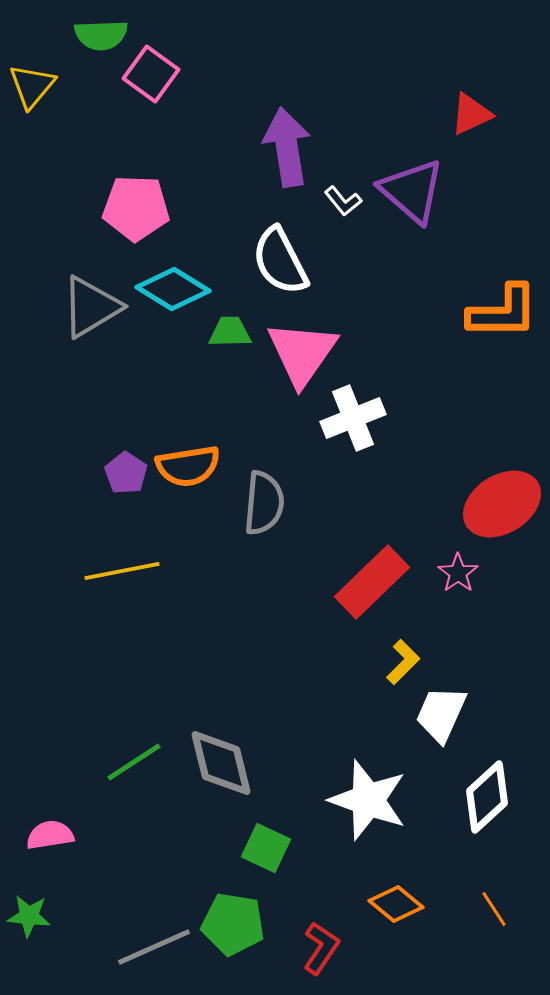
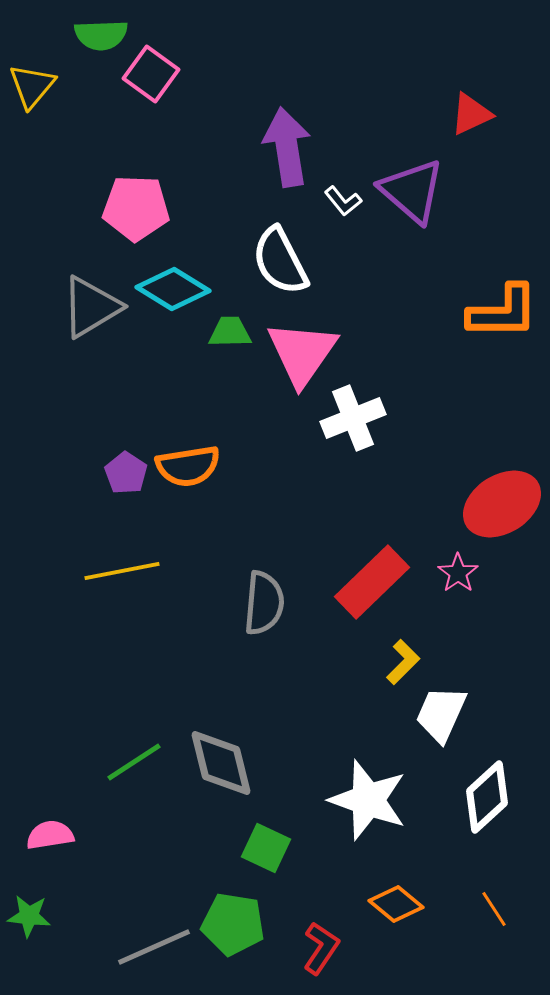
gray semicircle: moved 100 px down
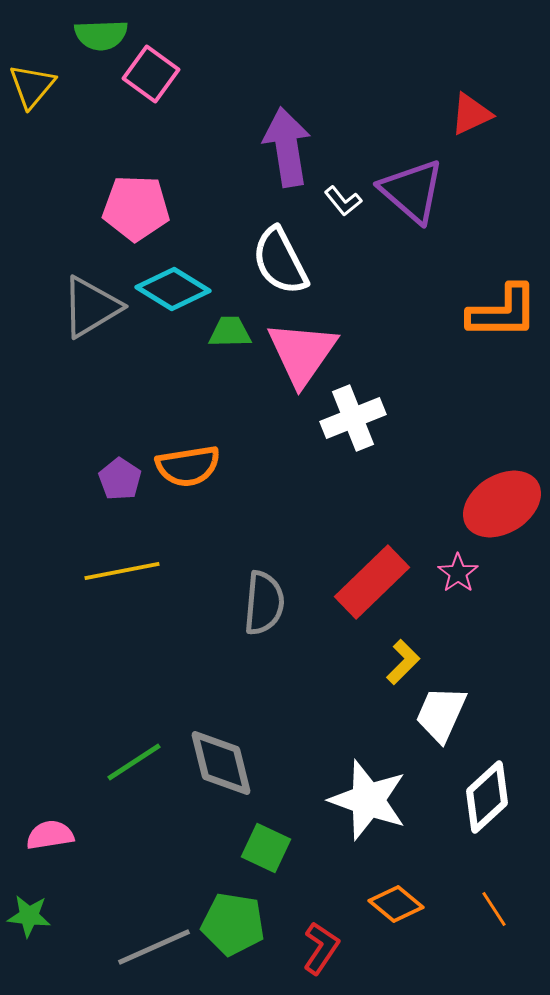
purple pentagon: moved 6 px left, 6 px down
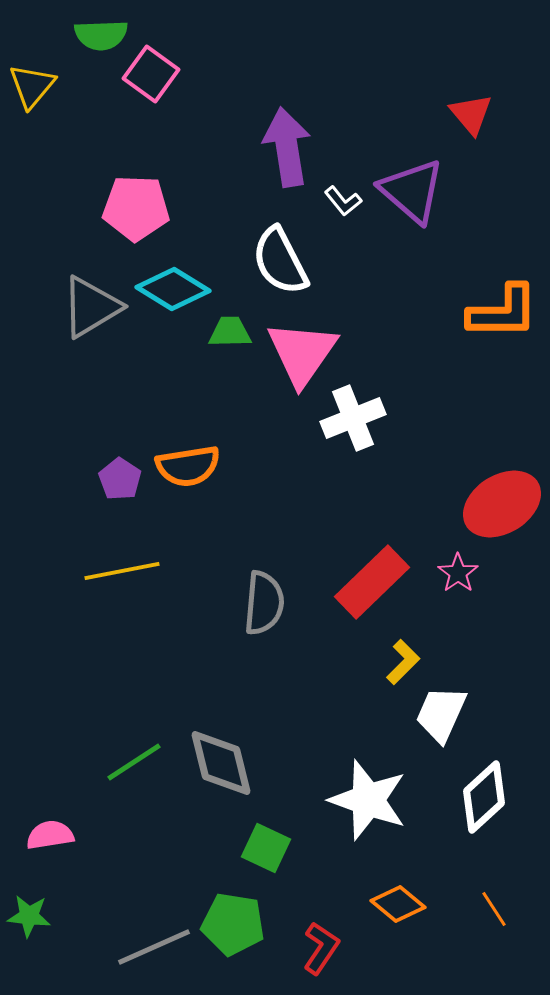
red triangle: rotated 45 degrees counterclockwise
white diamond: moved 3 px left
orange diamond: moved 2 px right
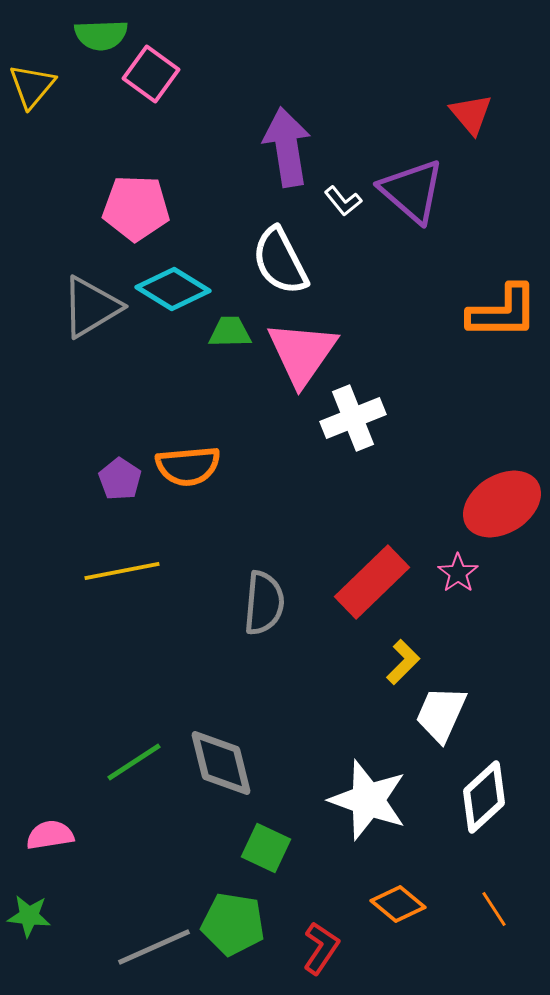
orange semicircle: rotated 4 degrees clockwise
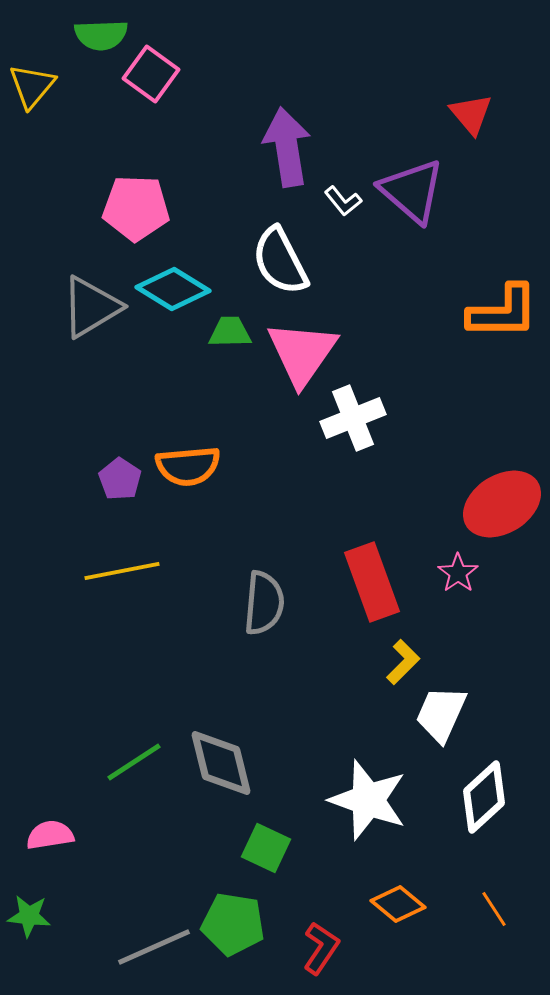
red rectangle: rotated 66 degrees counterclockwise
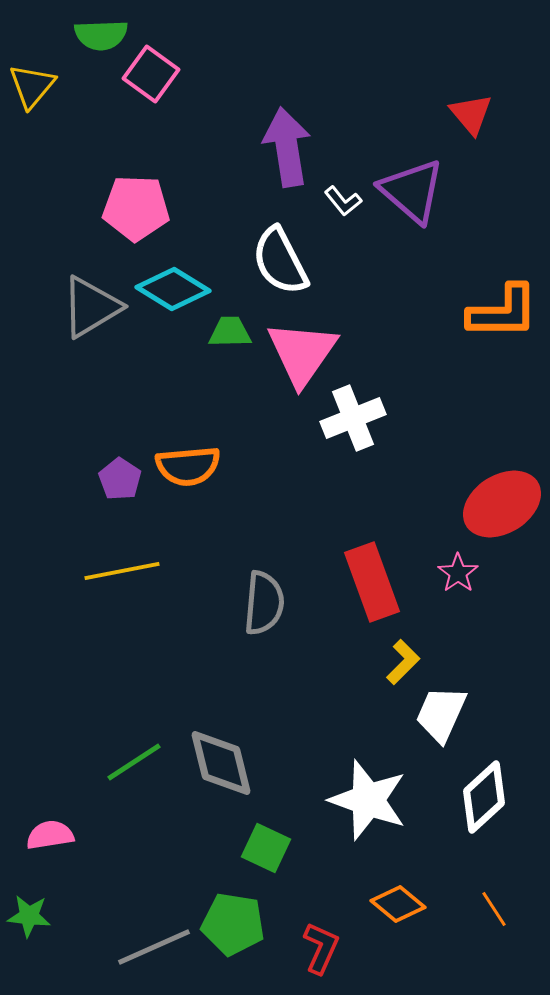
red L-shape: rotated 10 degrees counterclockwise
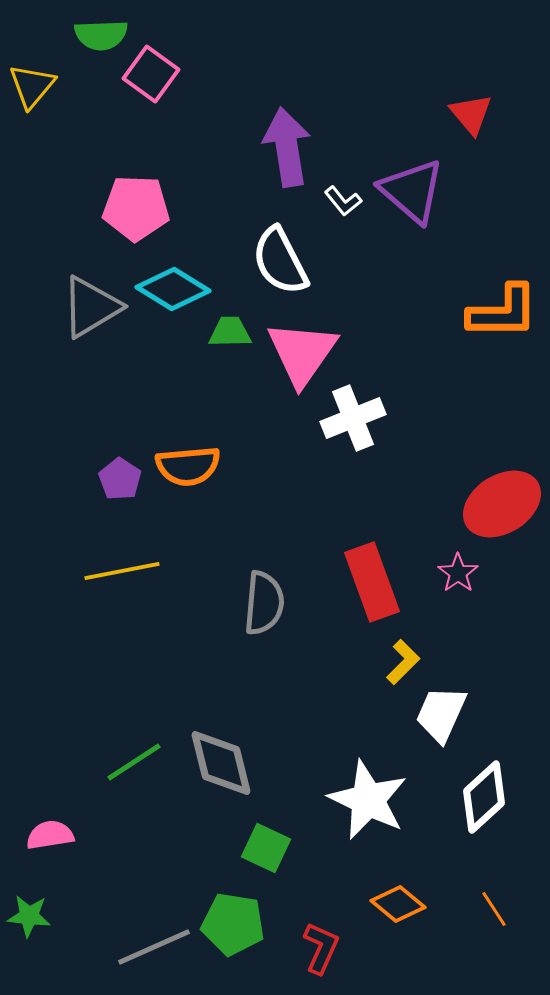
white star: rotated 6 degrees clockwise
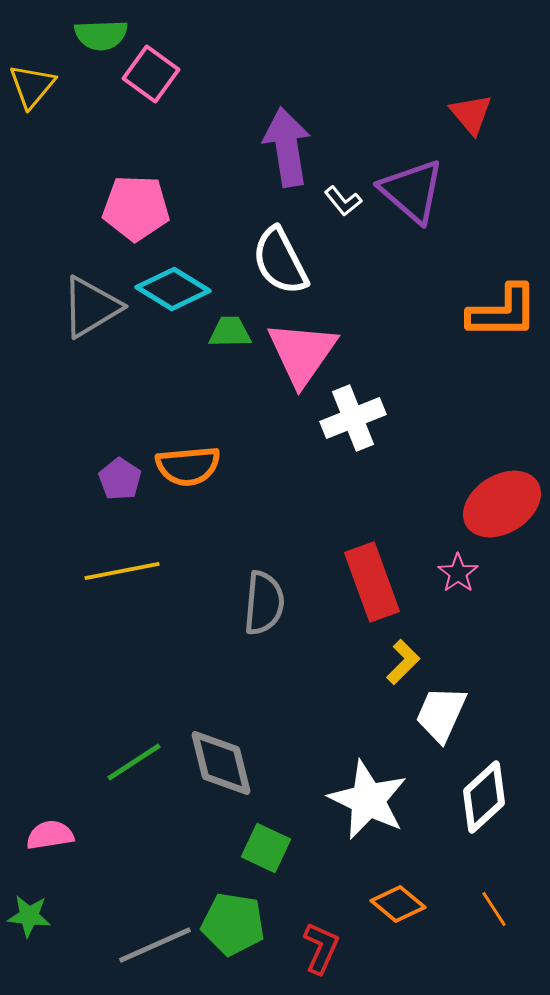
gray line: moved 1 px right, 2 px up
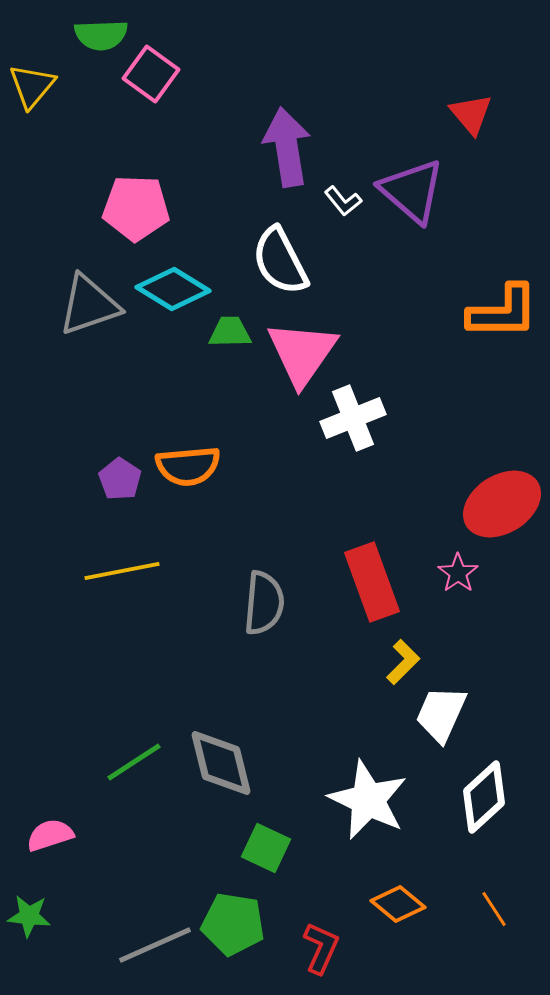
gray triangle: moved 2 px left, 2 px up; rotated 12 degrees clockwise
pink semicircle: rotated 9 degrees counterclockwise
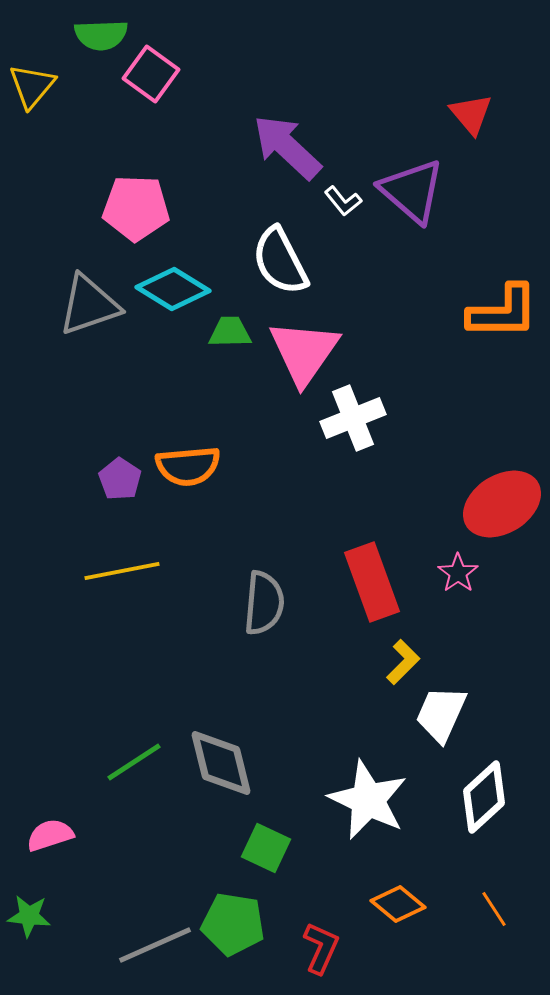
purple arrow: rotated 38 degrees counterclockwise
pink triangle: moved 2 px right, 1 px up
